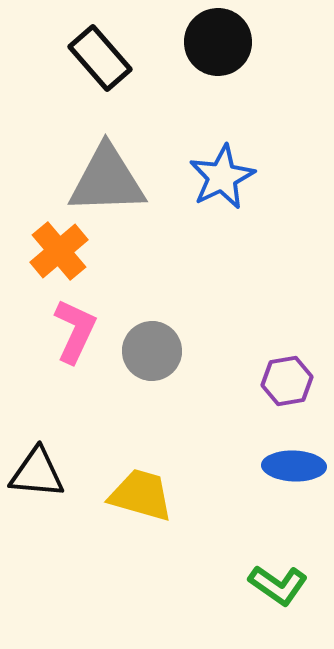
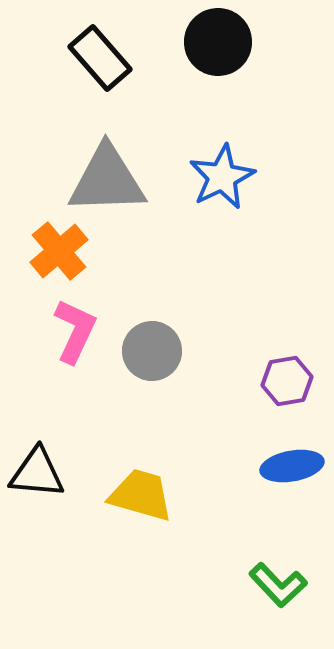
blue ellipse: moved 2 px left; rotated 12 degrees counterclockwise
green L-shape: rotated 12 degrees clockwise
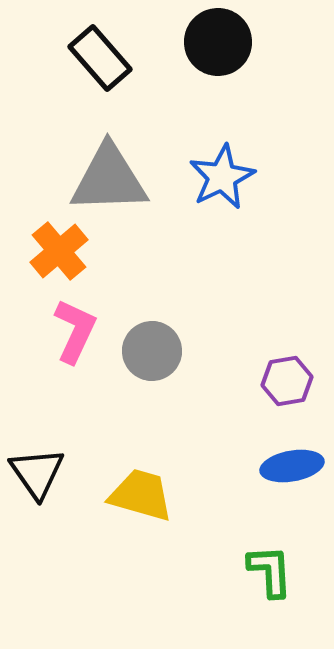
gray triangle: moved 2 px right, 1 px up
black triangle: rotated 50 degrees clockwise
green L-shape: moved 8 px left, 14 px up; rotated 140 degrees counterclockwise
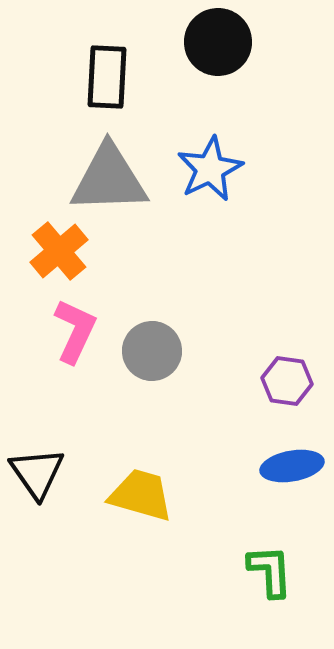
black rectangle: moved 7 px right, 19 px down; rotated 44 degrees clockwise
blue star: moved 12 px left, 8 px up
purple hexagon: rotated 18 degrees clockwise
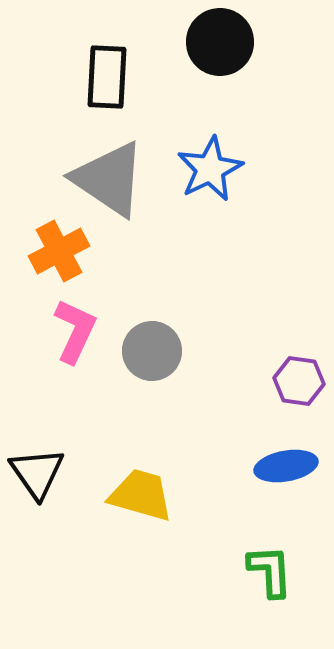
black circle: moved 2 px right
gray triangle: rotated 36 degrees clockwise
orange cross: rotated 12 degrees clockwise
purple hexagon: moved 12 px right
blue ellipse: moved 6 px left
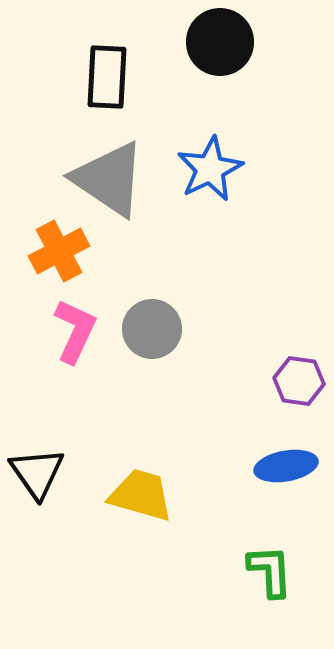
gray circle: moved 22 px up
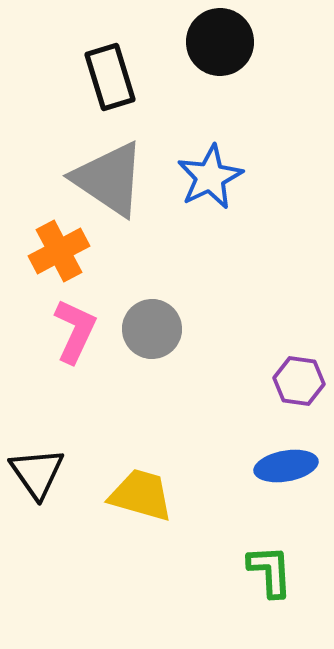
black rectangle: moved 3 px right; rotated 20 degrees counterclockwise
blue star: moved 8 px down
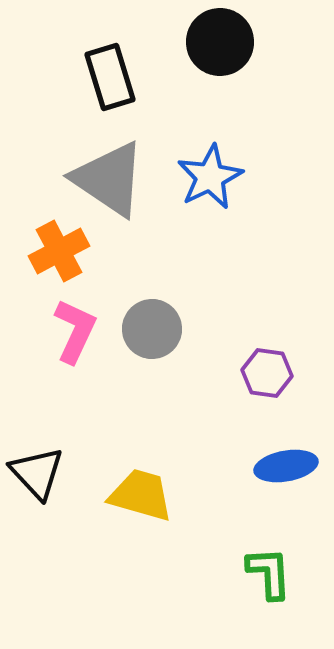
purple hexagon: moved 32 px left, 8 px up
black triangle: rotated 8 degrees counterclockwise
green L-shape: moved 1 px left, 2 px down
